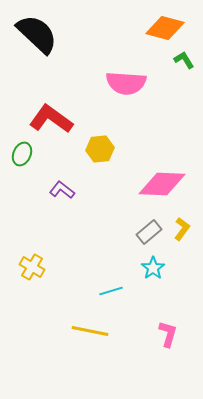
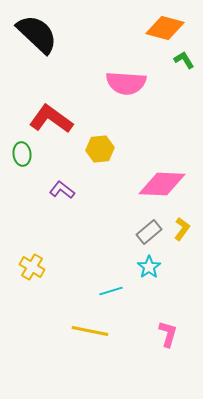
green ellipse: rotated 30 degrees counterclockwise
cyan star: moved 4 px left, 1 px up
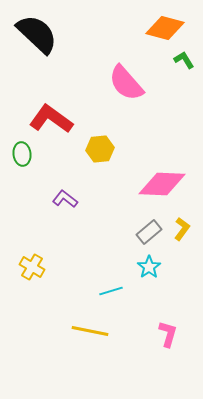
pink semicircle: rotated 45 degrees clockwise
purple L-shape: moved 3 px right, 9 px down
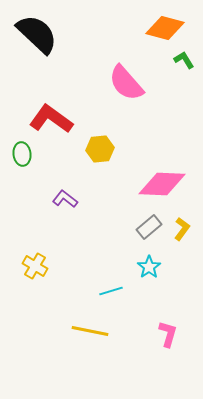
gray rectangle: moved 5 px up
yellow cross: moved 3 px right, 1 px up
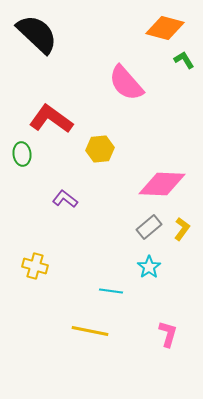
yellow cross: rotated 15 degrees counterclockwise
cyan line: rotated 25 degrees clockwise
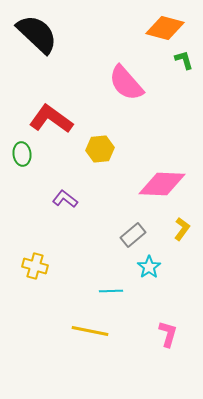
green L-shape: rotated 15 degrees clockwise
gray rectangle: moved 16 px left, 8 px down
cyan line: rotated 10 degrees counterclockwise
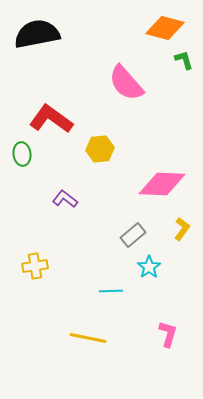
black semicircle: rotated 54 degrees counterclockwise
yellow cross: rotated 25 degrees counterclockwise
yellow line: moved 2 px left, 7 px down
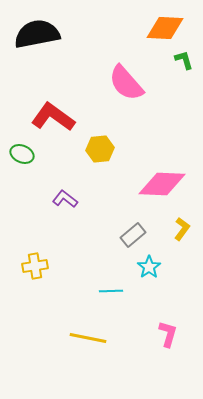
orange diamond: rotated 12 degrees counterclockwise
red L-shape: moved 2 px right, 2 px up
green ellipse: rotated 60 degrees counterclockwise
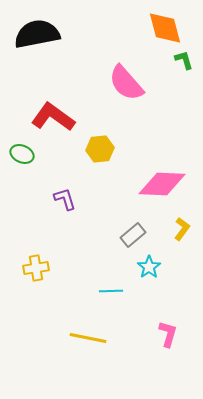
orange diamond: rotated 72 degrees clockwise
purple L-shape: rotated 35 degrees clockwise
yellow cross: moved 1 px right, 2 px down
